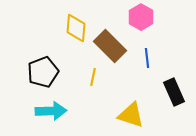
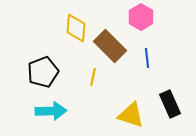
black rectangle: moved 4 px left, 12 px down
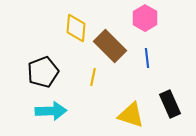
pink hexagon: moved 4 px right, 1 px down
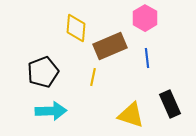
brown rectangle: rotated 68 degrees counterclockwise
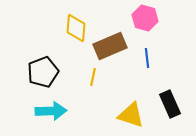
pink hexagon: rotated 15 degrees counterclockwise
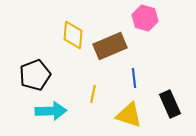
yellow diamond: moved 3 px left, 7 px down
blue line: moved 13 px left, 20 px down
black pentagon: moved 8 px left, 3 px down
yellow line: moved 17 px down
yellow triangle: moved 2 px left
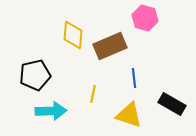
black pentagon: rotated 8 degrees clockwise
black rectangle: moved 2 px right; rotated 36 degrees counterclockwise
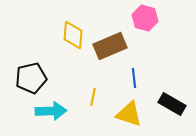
black pentagon: moved 4 px left, 3 px down
yellow line: moved 3 px down
yellow triangle: moved 1 px up
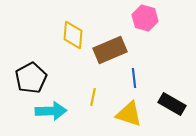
brown rectangle: moved 4 px down
black pentagon: rotated 16 degrees counterclockwise
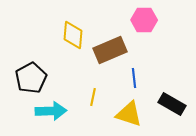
pink hexagon: moved 1 px left, 2 px down; rotated 15 degrees counterclockwise
